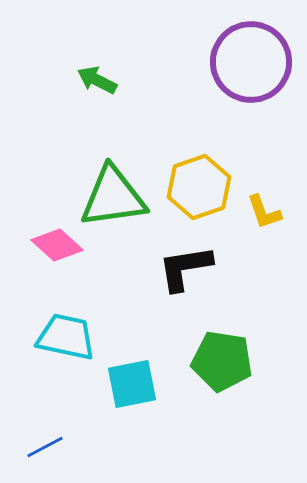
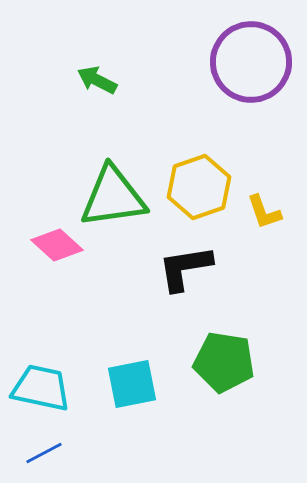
cyan trapezoid: moved 25 px left, 51 px down
green pentagon: moved 2 px right, 1 px down
blue line: moved 1 px left, 6 px down
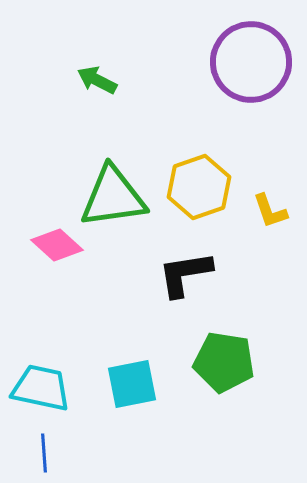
yellow L-shape: moved 6 px right, 1 px up
black L-shape: moved 6 px down
blue line: rotated 66 degrees counterclockwise
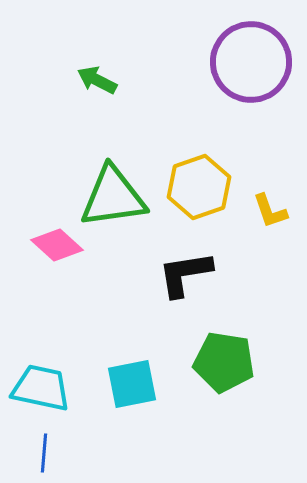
blue line: rotated 9 degrees clockwise
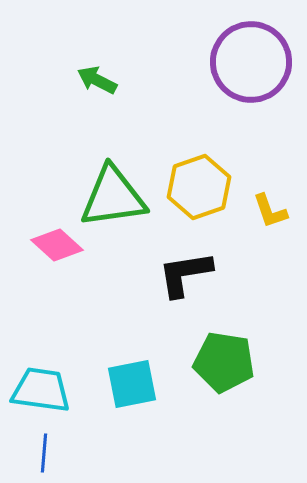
cyan trapezoid: moved 2 px down; rotated 4 degrees counterclockwise
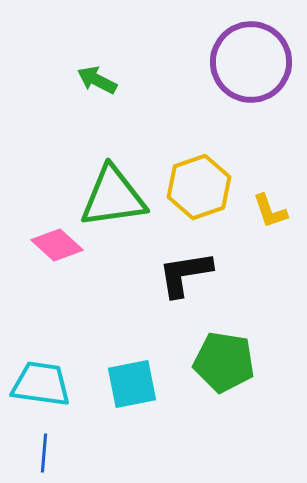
cyan trapezoid: moved 6 px up
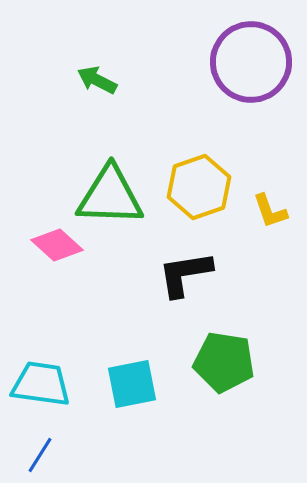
green triangle: moved 3 px left, 1 px up; rotated 10 degrees clockwise
blue line: moved 4 px left, 2 px down; rotated 27 degrees clockwise
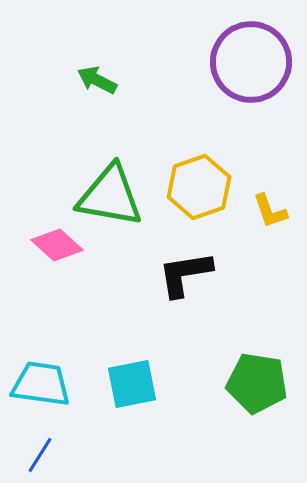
green triangle: rotated 8 degrees clockwise
green pentagon: moved 33 px right, 21 px down
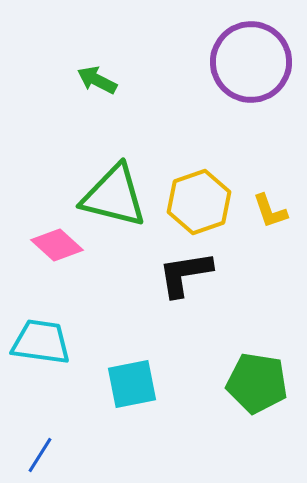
yellow hexagon: moved 15 px down
green triangle: moved 4 px right; rotated 4 degrees clockwise
cyan trapezoid: moved 42 px up
